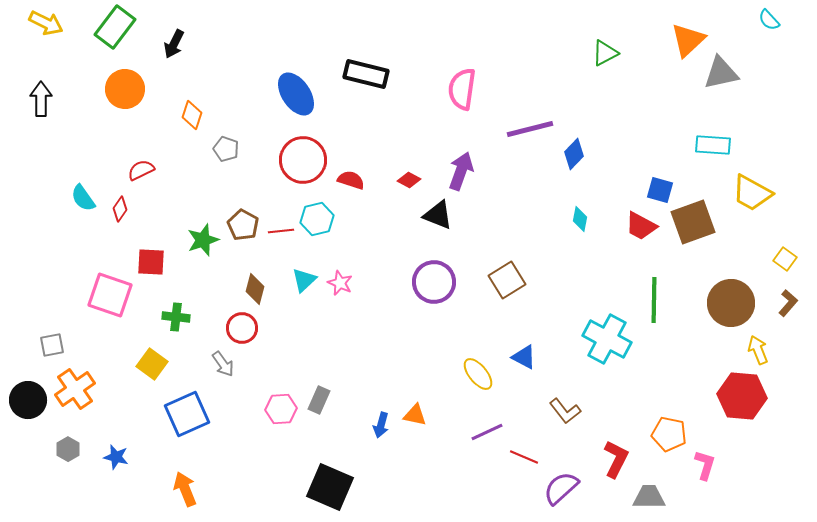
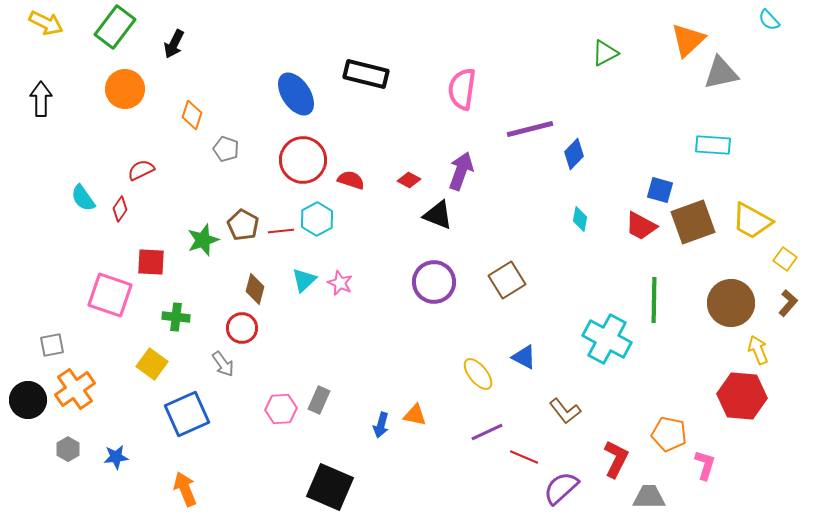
yellow trapezoid at (752, 193): moved 28 px down
cyan hexagon at (317, 219): rotated 16 degrees counterclockwise
blue star at (116, 457): rotated 20 degrees counterclockwise
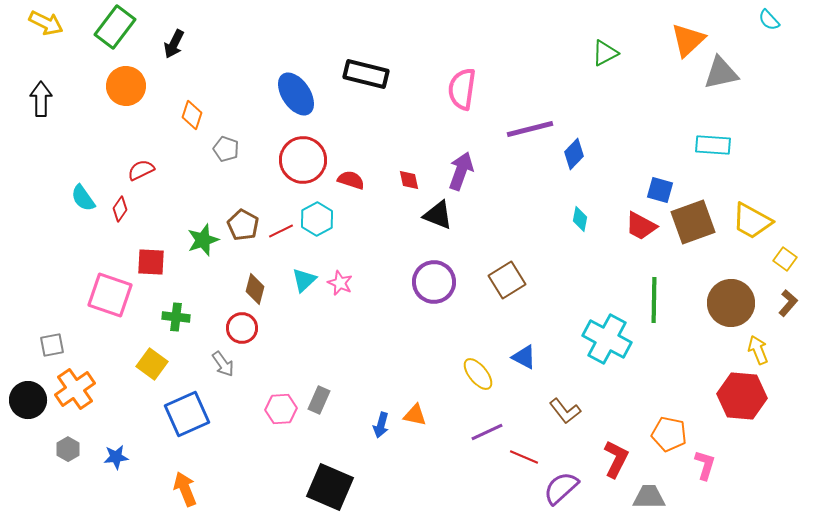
orange circle at (125, 89): moved 1 px right, 3 px up
red diamond at (409, 180): rotated 50 degrees clockwise
red line at (281, 231): rotated 20 degrees counterclockwise
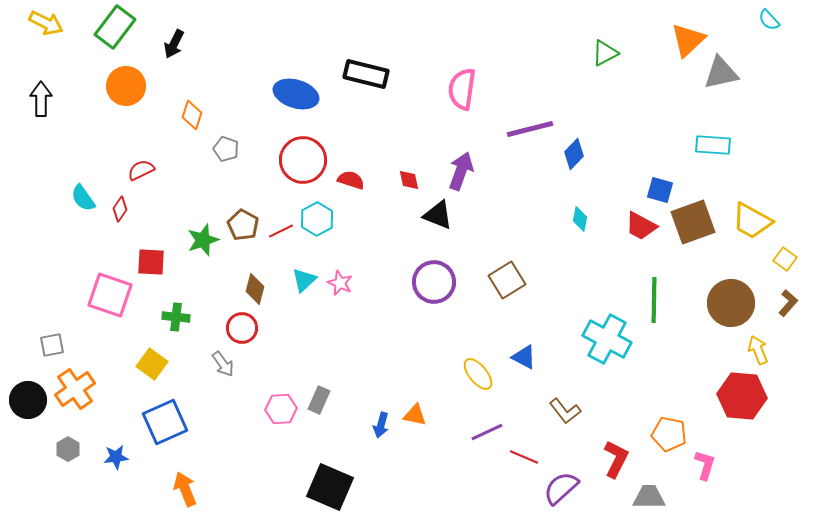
blue ellipse at (296, 94): rotated 39 degrees counterclockwise
blue square at (187, 414): moved 22 px left, 8 px down
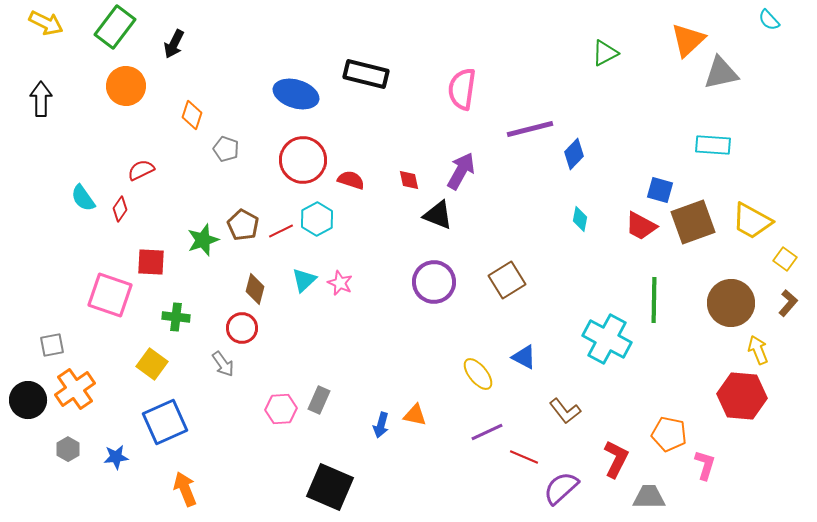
purple arrow at (461, 171): rotated 9 degrees clockwise
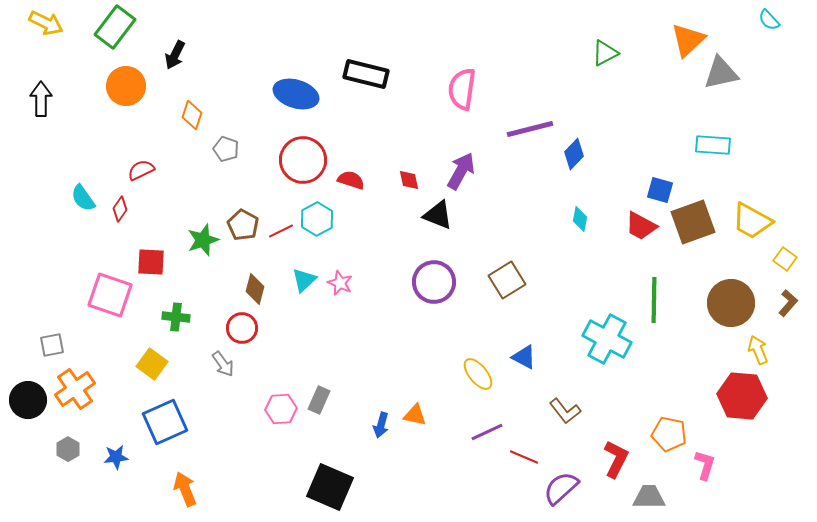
black arrow at (174, 44): moved 1 px right, 11 px down
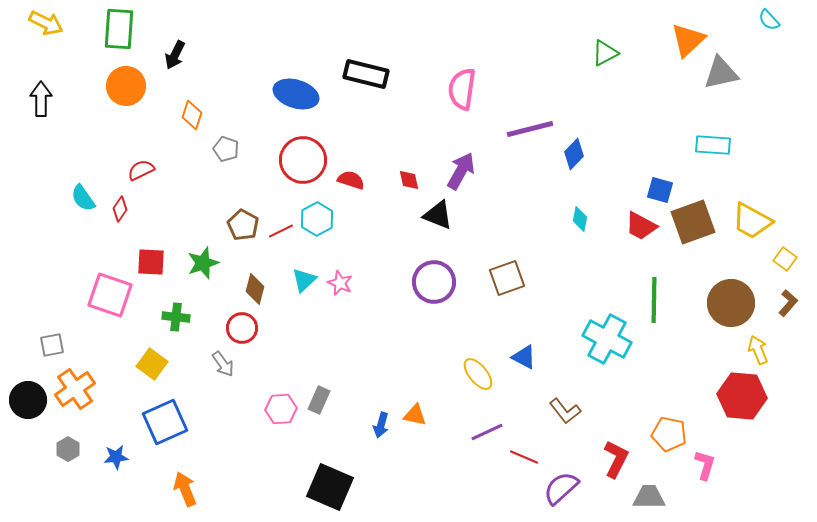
green rectangle at (115, 27): moved 4 px right, 2 px down; rotated 33 degrees counterclockwise
green star at (203, 240): moved 23 px down
brown square at (507, 280): moved 2 px up; rotated 12 degrees clockwise
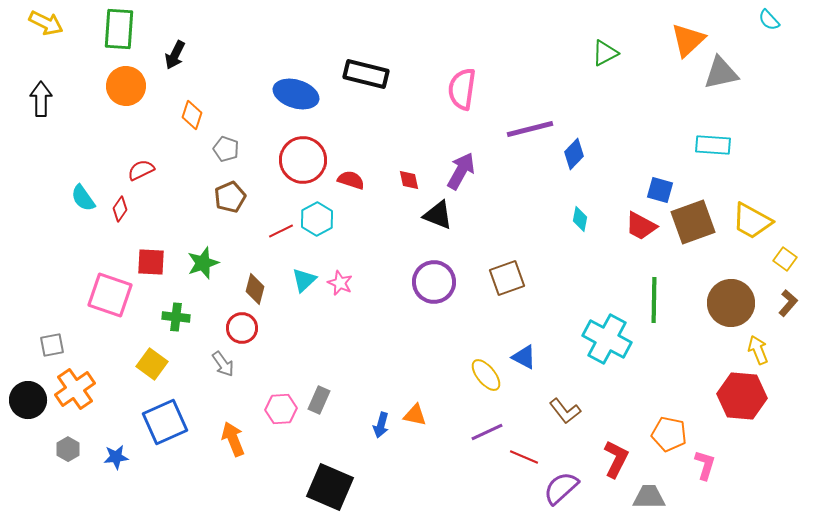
brown pentagon at (243, 225): moved 13 px left, 28 px up; rotated 20 degrees clockwise
yellow ellipse at (478, 374): moved 8 px right, 1 px down
orange arrow at (185, 489): moved 48 px right, 50 px up
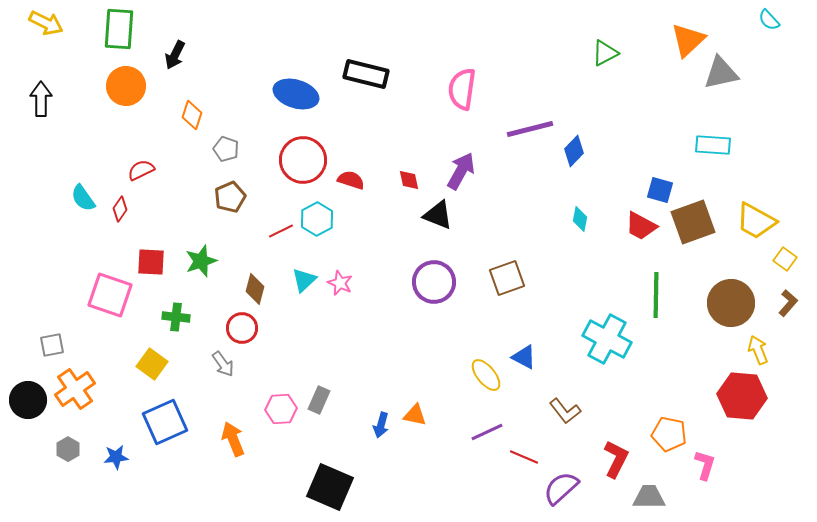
blue diamond at (574, 154): moved 3 px up
yellow trapezoid at (752, 221): moved 4 px right
green star at (203, 263): moved 2 px left, 2 px up
green line at (654, 300): moved 2 px right, 5 px up
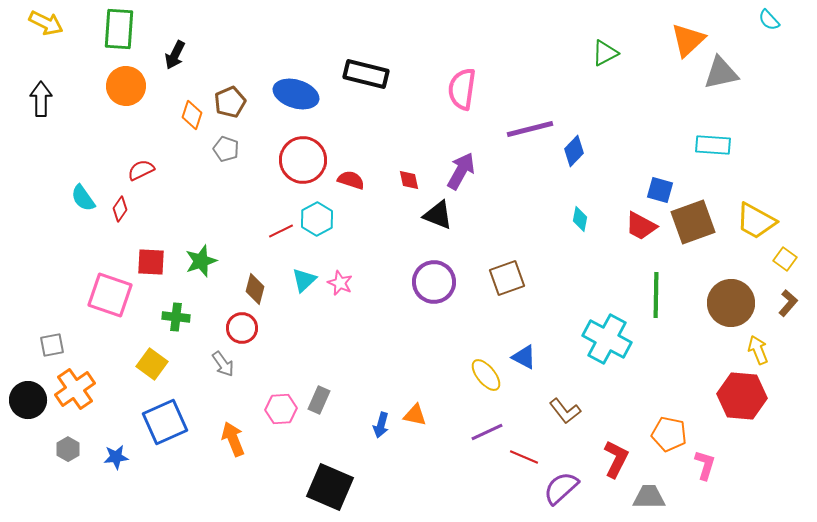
brown pentagon at (230, 197): moved 95 px up
